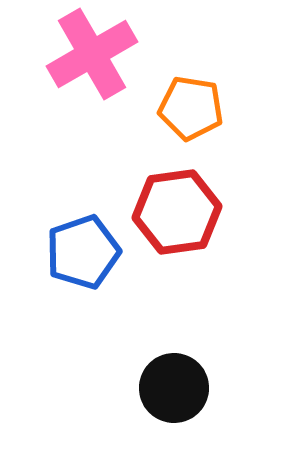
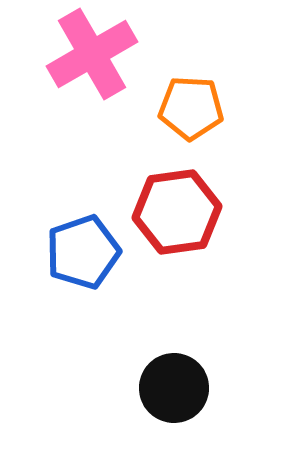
orange pentagon: rotated 6 degrees counterclockwise
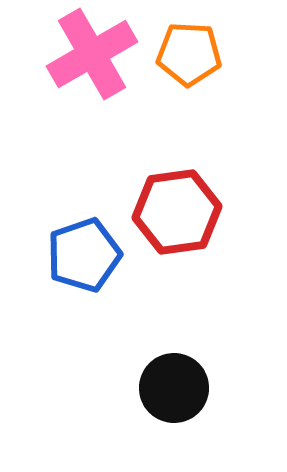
orange pentagon: moved 2 px left, 54 px up
blue pentagon: moved 1 px right, 3 px down
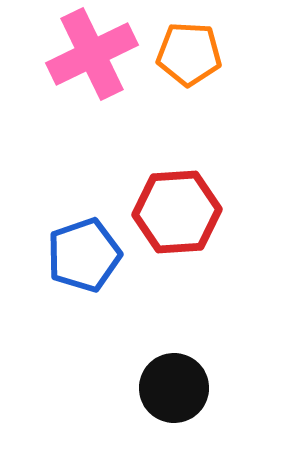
pink cross: rotated 4 degrees clockwise
red hexagon: rotated 4 degrees clockwise
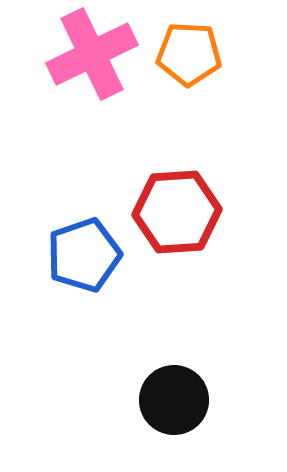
black circle: moved 12 px down
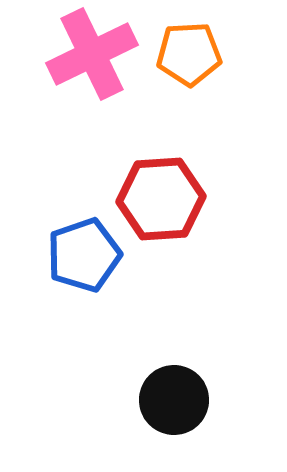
orange pentagon: rotated 6 degrees counterclockwise
red hexagon: moved 16 px left, 13 px up
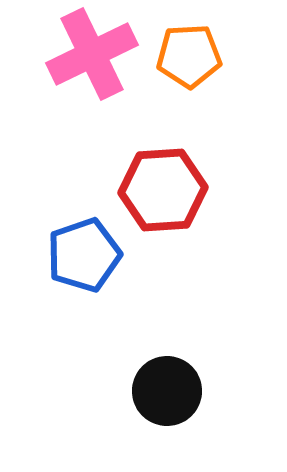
orange pentagon: moved 2 px down
red hexagon: moved 2 px right, 9 px up
black circle: moved 7 px left, 9 px up
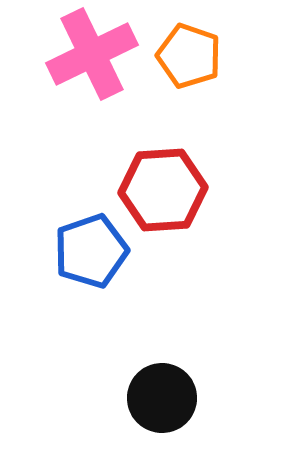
orange pentagon: rotated 22 degrees clockwise
blue pentagon: moved 7 px right, 4 px up
black circle: moved 5 px left, 7 px down
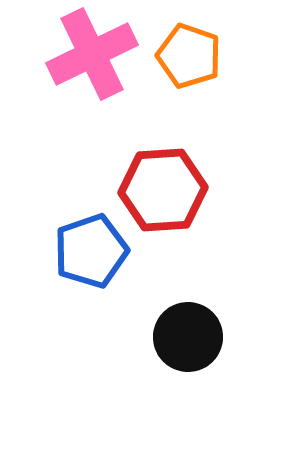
black circle: moved 26 px right, 61 px up
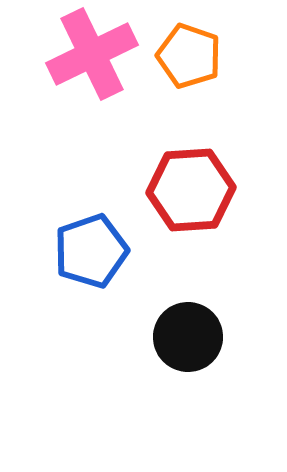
red hexagon: moved 28 px right
